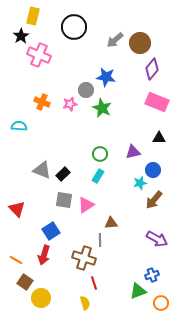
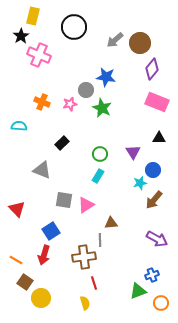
purple triangle: rotated 49 degrees counterclockwise
black rectangle: moved 1 px left, 31 px up
brown cross: moved 1 px up; rotated 25 degrees counterclockwise
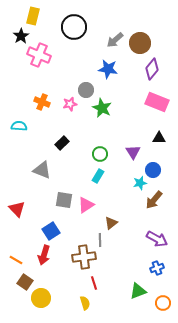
blue star: moved 2 px right, 8 px up
brown triangle: rotated 32 degrees counterclockwise
blue cross: moved 5 px right, 7 px up
orange circle: moved 2 px right
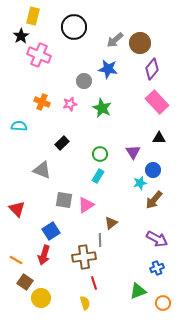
gray circle: moved 2 px left, 9 px up
pink rectangle: rotated 25 degrees clockwise
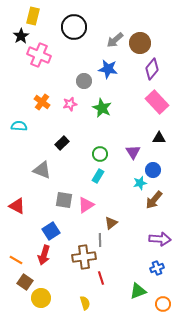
orange cross: rotated 14 degrees clockwise
red triangle: moved 3 px up; rotated 18 degrees counterclockwise
purple arrow: moved 3 px right; rotated 25 degrees counterclockwise
red line: moved 7 px right, 5 px up
orange circle: moved 1 px down
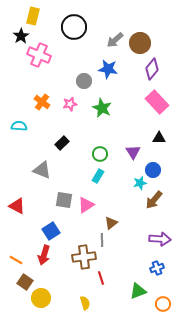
gray line: moved 2 px right
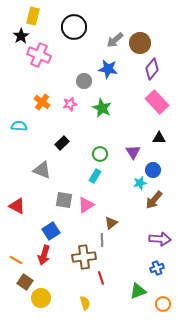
cyan rectangle: moved 3 px left
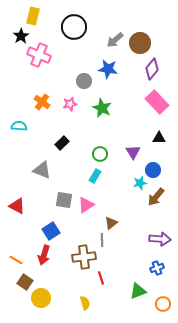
brown arrow: moved 2 px right, 3 px up
